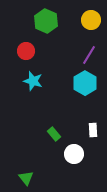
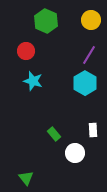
white circle: moved 1 px right, 1 px up
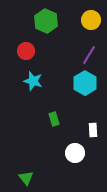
green rectangle: moved 15 px up; rotated 24 degrees clockwise
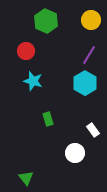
green rectangle: moved 6 px left
white rectangle: rotated 32 degrees counterclockwise
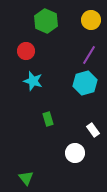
cyan hexagon: rotated 15 degrees clockwise
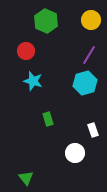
white rectangle: rotated 16 degrees clockwise
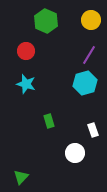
cyan star: moved 7 px left, 3 px down
green rectangle: moved 1 px right, 2 px down
green triangle: moved 5 px left, 1 px up; rotated 21 degrees clockwise
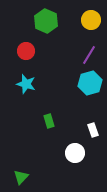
cyan hexagon: moved 5 px right
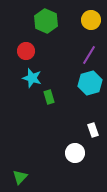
cyan star: moved 6 px right, 6 px up
green rectangle: moved 24 px up
green triangle: moved 1 px left
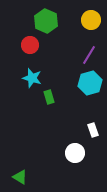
red circle: moved 4 px right, 6 px up
green triangle: rotated 42 degrees counterclockwise
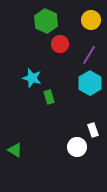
red circle: moved 30 px right, 1 px up
cyan hexagon: rotated 15 degrees counterclockwise
white circle: moved 2 px right, 6 px up
green triangle: moved 5 px left, 27 px up
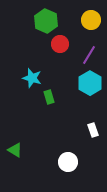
white circle: moved 9 px left, 15 px down
